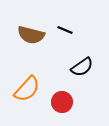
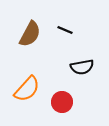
brown semicircle: moved 1 px left, 1 px up; rotated 76 degrees counterclockwise
black semicircle: rotated 25 degrees clockwise
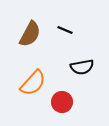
orange semicircle: moved 6 px right, 6 px up
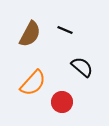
black semicircle: rotated 130 degrees counterclockwise
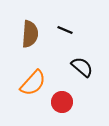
brown semicircle: rotated 24 degrees counterclockwise
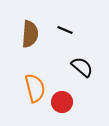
orange semicircle: moved 2 px right, 5 px down; rotated 56 degrees counterclockwise
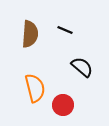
red circle: moved 1 px right, 3 px down
